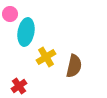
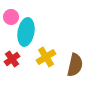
pink circle: moved 1 px right, 3 px down
brown semicircle: moved 1 px right, 1 px up
red cross: moved 7 px left, 27 px up
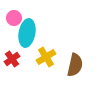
pink circle: moved 3 px right, 1 px down
cyan ellipse: moved 1 px right, 1 px down
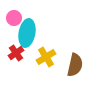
red cross: moved 4 px right, 6 px up
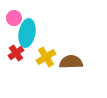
brown semicircle: moved 4 px left, 3 px up; rotated 105 degrees counterclockwise
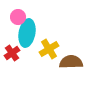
pink circle: moved 4 px right, 1 px up
red cross: moved 4 px left
yellow cross: moved 3 px right, 8 px up
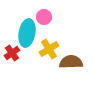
pink circle: moved 26 px right
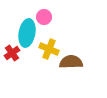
yellow cross: rotated 36 degrees counterclockwise
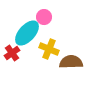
cyan ellipse: rotated 32 degrees clockwise
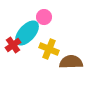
red cross: moved 1 px right, 8 px up
